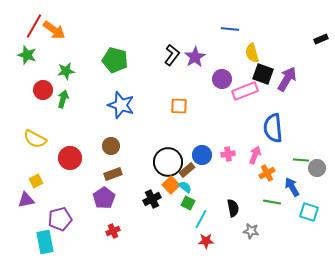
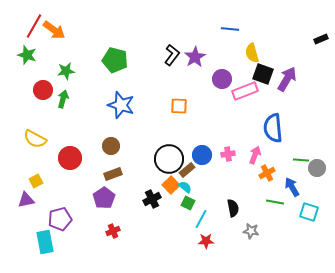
black circle at (168, 162): moved 1 px right, 3 px up
green line at (272, 202): moved 3 px right
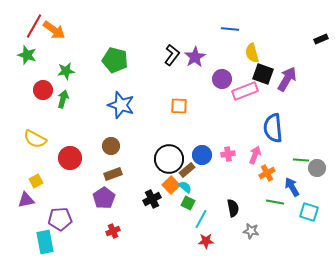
purple pentagon at (60, 219): rotated 10 degrees clockwise
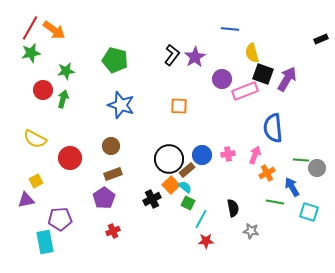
red line at (34, 26): moved 4 px left, 2 px down
green star at (27, 55): moved 4 px right, 2 px up; rotated 30 degrees counterclockwise
